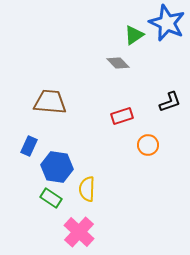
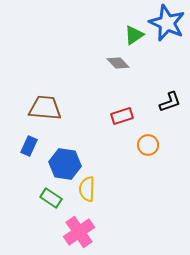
brown trapezoid: moved 5 px left, 6 px down
blue hexagon: moved 8 px right, 3 px up
pink cross: rotated 12 degrees clockwise
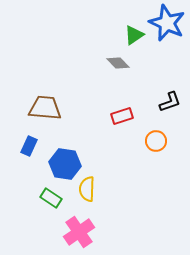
orange circle: moved 8 px right, 4 px up
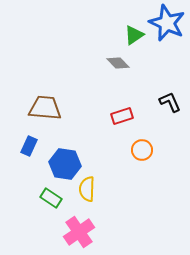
black L-shape: rotated 95 degrees counterclockwise
orange circle: moved 14 px left, 9 px down
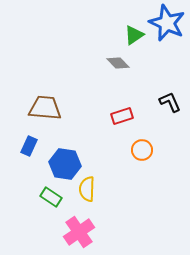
green rectangle: moved 1 px up
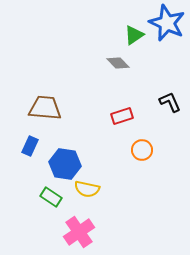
blue rectangle: moved 1 px right
yellow semicircle: rotated 80 degrees counterclockwise
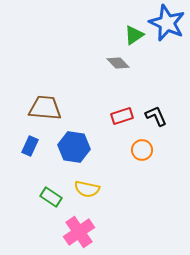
black L-shape: moved 14 px left, 14 px down
blue hexagon: moved 9 px right, 17 px up
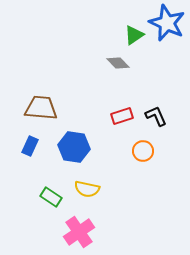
brown trapezoid: moved 4 px left
orange circle: moved 1 px right, 1 px down
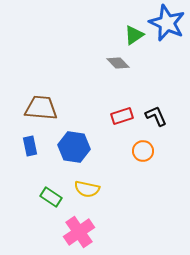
blue rectangle: rotated 36 degrees counterclockwise
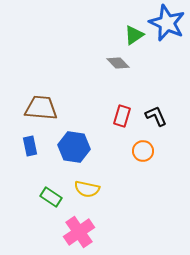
red rectangle: rotated 55 degrees counterclockwise
